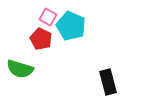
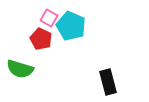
pink square: moved 1 px right, 1 px down
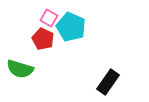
cyan pentagon: moved 1 px down
red pentagon: moved 2 px right
black rectangle: rotated 50 degrees clockwise
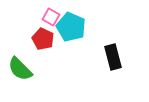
pink square: moved 2 px right, 1 px up
green semicircle: rotated 28 degrees clockwise
black rectangle: moved 5 px right, 25 px up; rotated 50 degrees counterclockwise
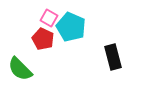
pink square: moved 2 px left, 1 px down
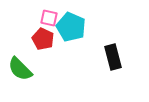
pink square: rotated 18 degrees counterclockwise
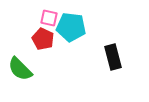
cyan pentagon: rotated 16 degrees counterclockwise
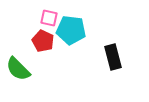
cyan pentagon: moved 3 px down
red pentagon: moved 2 px down
green semicircle: moved 2 px left
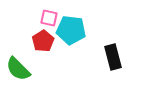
red pentagon: rotated 15 degrees clockwise
